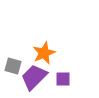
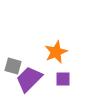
orange star: moved 12 px right, 1 px up
purple trapezoid: moved 5 px left, 2 px down
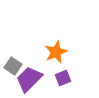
gray square: rotated 18 degrees clockwise
purple square: moved 1 px up; rotated 21 degrees counterclockwise
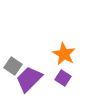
orange star: moved 8 px right, 2 px down; rotated 20 degrees counterclockwise
purple square: rotated 35 degrees counterclockwise
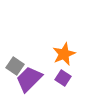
orange star: rotated 20 degrees clockwise
gray square: moved 2 px right
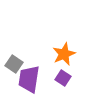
gray square: moved 1 px left, 2 px up
purple trapezoid: rotated 36 degrees counterclockwise
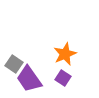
orange star: moved 1 px right
purple trapezoid: rotated 44 degrees counterclockwise
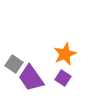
purple trapezoid: moved 2 px right, 1 px up
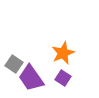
orange star: moved 2 px left, 1 px up
